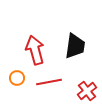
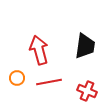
black trapezoid: moved 10 px right
red arrow: moved 4 px right
red cross: rotated 30 degrees counterclockwise
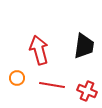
black trapezoid: moved 1 px left
red line: moved 3 px right, 3 px down; rotated 20 degrees clockwise
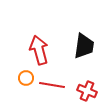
orange circle: moved 9 px right
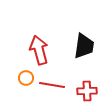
red cross: rotated 24 degrees counterclockwise
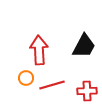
black trapezoid: rotated 20 degrees clockwise
red arrow: rotated 12 degrees clockwise
red line: rotated 25 degrees counterclockwise
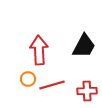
orange circle: moved 2 px right, 1 px down
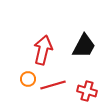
red arrow: moved 4 px right; rotated 16 degrees clockwise
red line: moved 1 px right
red cross: rotated 18 degrees clockwise
